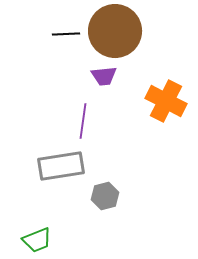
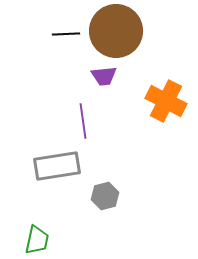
brown circle: moved 1 px right
purple line: rotated 16 degrees counterclockwise
gray rectangle: moved 4 px left
green trapezoid: rotated 56 degrees counterclockwise
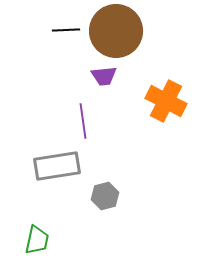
black line: moved 4 px up
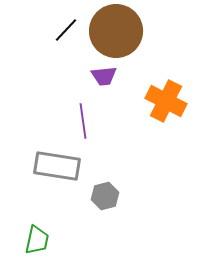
black line: rotated 44 degrees counterclockwise
gray rectangle: rotated 18 degrees clockwise
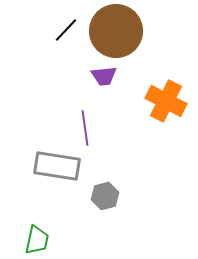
purple line: moved 2 px right, 7 px down
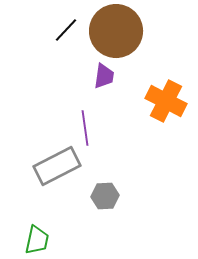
purple trapezoid: rotated 76 degrees counterclockwise
gray rectangle: rotated 36 degrees counterclockwise
gray hexagon: rotated 12 degrees clockwise
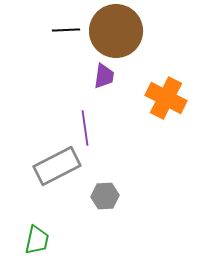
black line: rotated 44 degrees clockwise
orange cross: moved 3 px up
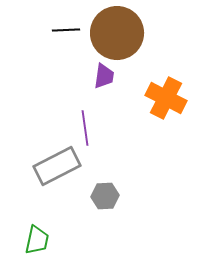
brown circle: moved 1 px right, 2 px down
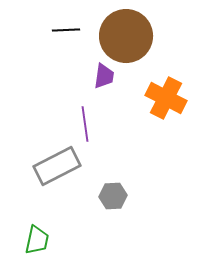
brown circle: moved 9 px right, 3 px down
purple line: moved 4 px up
gray hexagon: moved 8 px right
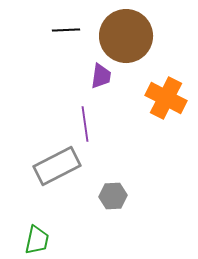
purple trapezoid: moved 3 px left
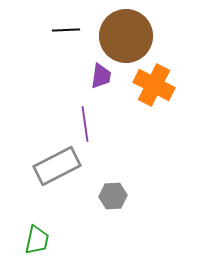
orange cross: moved 12 px left, 13 px up
